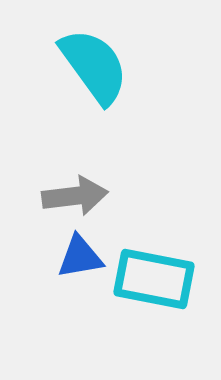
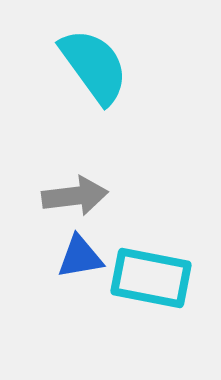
cyan rectangle: moved 3 px left, 1 px up
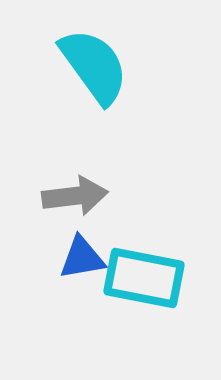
blue triangle: moved 2 px right, 1 px down
cyan rectangle: moved 7 px left
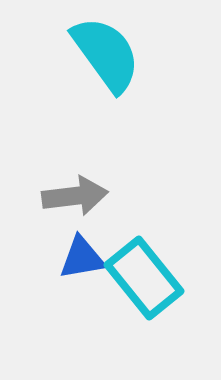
cyan semicircle: moved 12 px right, 12 px up
cyan rectangle: rotated 40 degrees clockwise
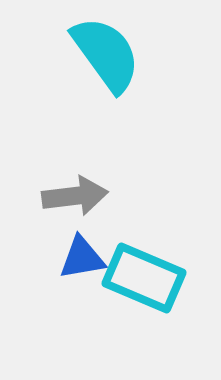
cyan rectangle: rotated 28 degrees counterclockwise
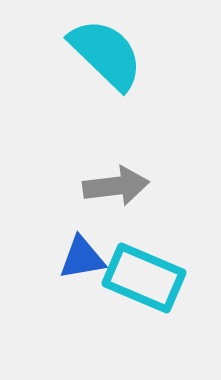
cyan semicircle: rotated 10 degrees counterclockwise
gray arrow: moved 41 px right, 10 px up
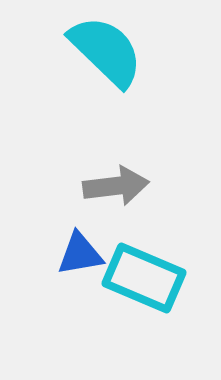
cyan semicircle: moved 3 px up
blue triangle: moved 2 px left, 4 px up
